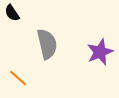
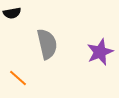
black semicircle: rotated 66 degrees counterclockwise
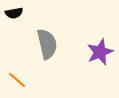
black semicircle: moved 2 px right
orange line: moved 1 px left, 2 px down
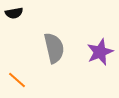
gray semicircle: moved 7 px right, 4 px down
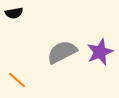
gray semicircle: moved 8 px right, 4 px down; rotated 104 degrees counterclockwise
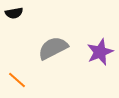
gray semicircle: moved 9 px left, 4 px up
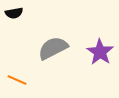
purple star: rotated 16 degrees counterclockwise
orange line: rotated 18 degrees counterclockwise
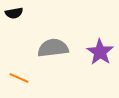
gray semicircle: rotated 20 degrees clockwise
orange line: moved 2 px right, 2 px up
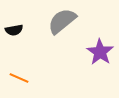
black semicircle: moved 17 px down
gray semicircle: moved 9 px right, 27 px up; rotated 32 degrees counterclockwise
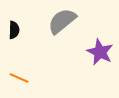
black semicircle: rotated 78 degrees counterclockwise
purple star: rotated 8 degrees counterclockwise
